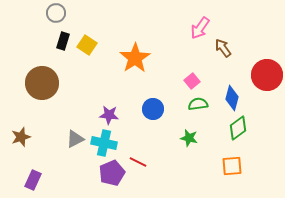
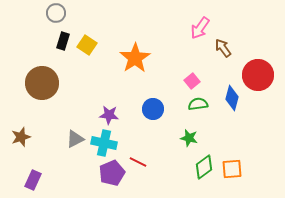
red circle: moved 9 px left
green diamond: moved 34 px left, 39 px down
orange square: moved 3 px down
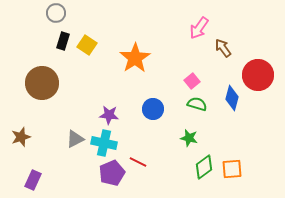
pink arrow: moved 1 px left
green semicircle: moved 1 px left; rotated 24 degrees clockwise
